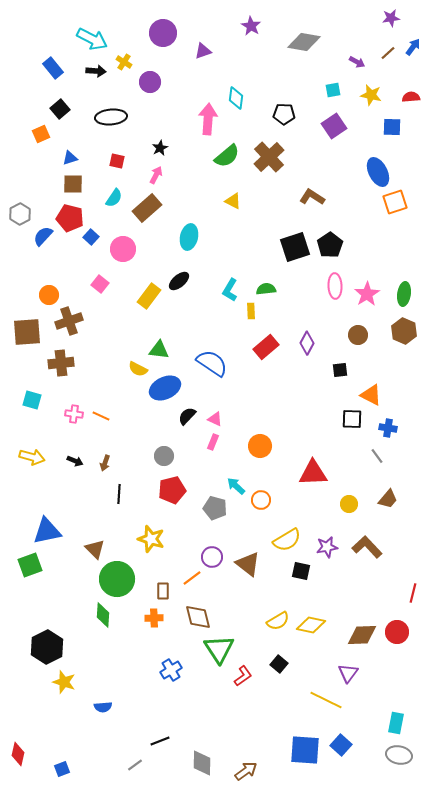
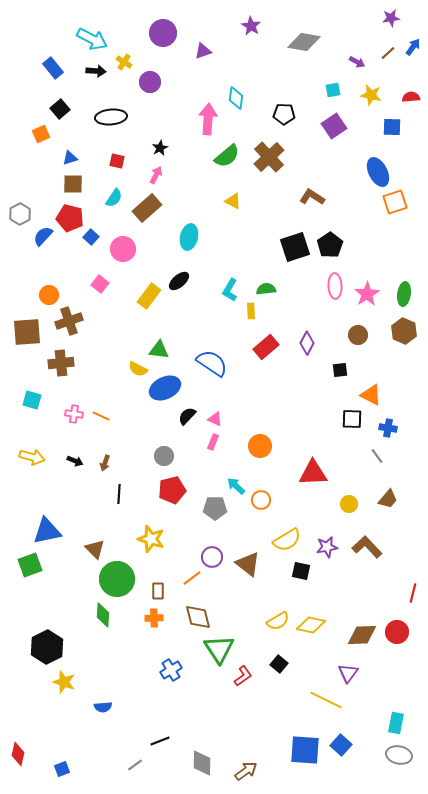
gray pentagon at (215, 508): rotated 15 degrees counterclockwise
brown rectangle at (163, 591): moved 5 px left
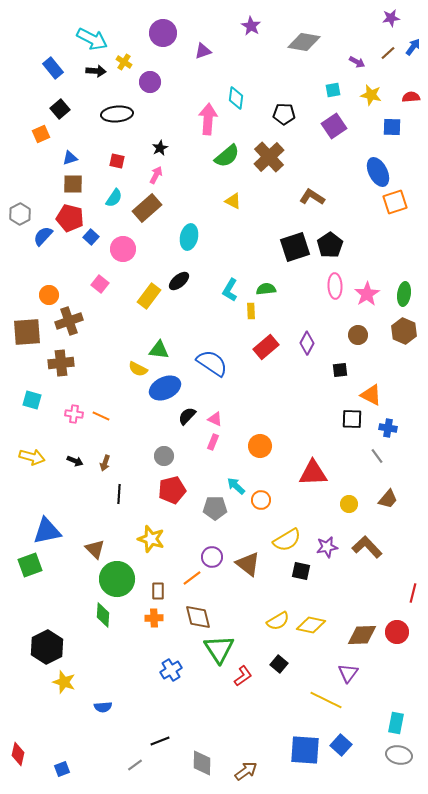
black ellipse at (111, 117): moved 6 px right, 3 px up
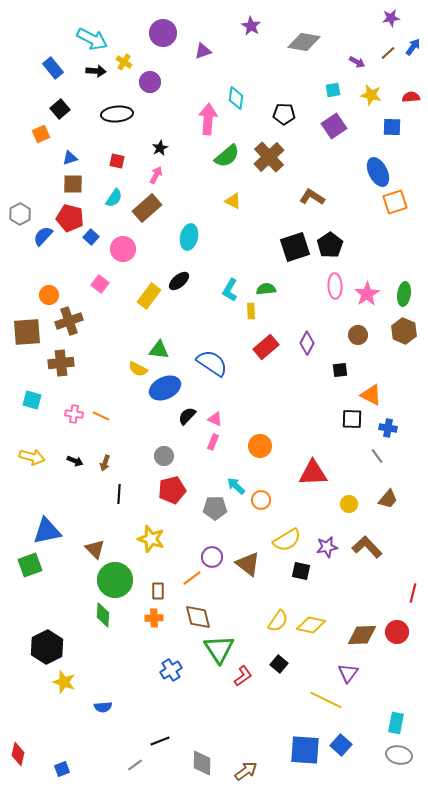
green circle at (117, 579): moved 2 px left, 1 px down
yellow semicircle at (278, 621): rotated 25 degrees counterclockwise
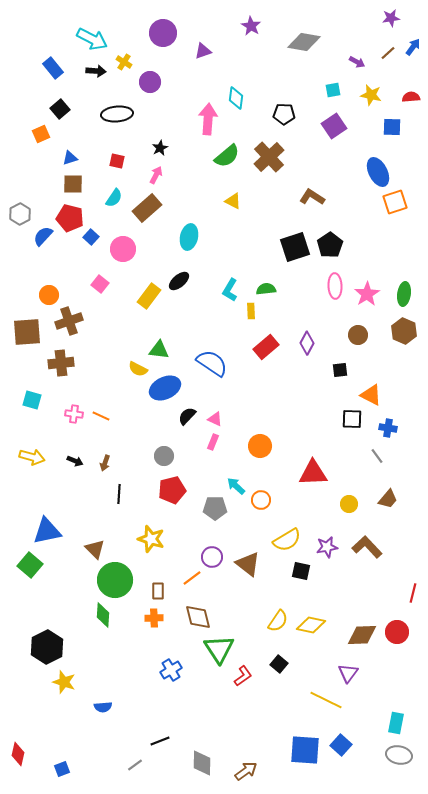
green square at (30, 565): rotated 30 degrees counterclockwise
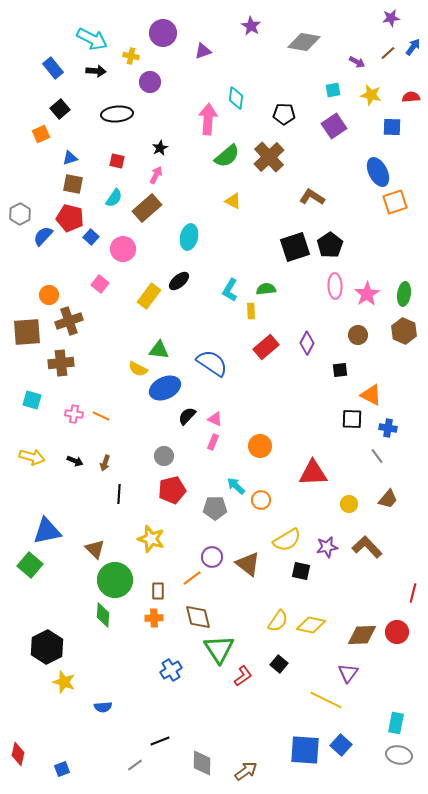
yellow cross at (124, 62): moved 7 px right, 6 px up; rotated 21 degrees counterclockwise
brown square at (73, 184): rotated 10 degrees clockwise
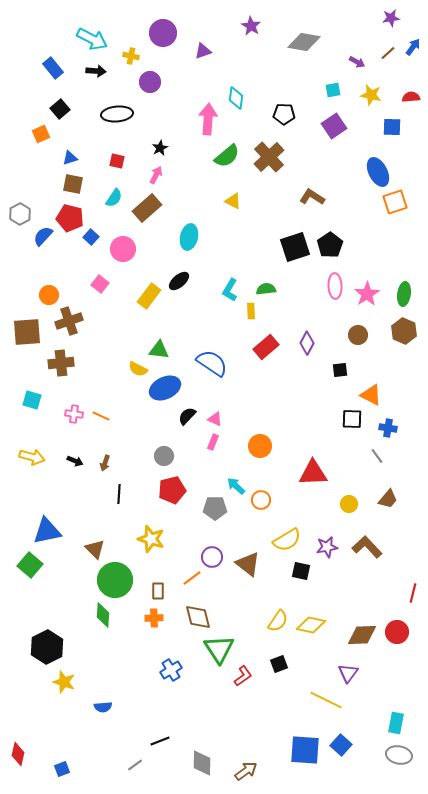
black square at (279, 664): rotated 30 degrees clockwise
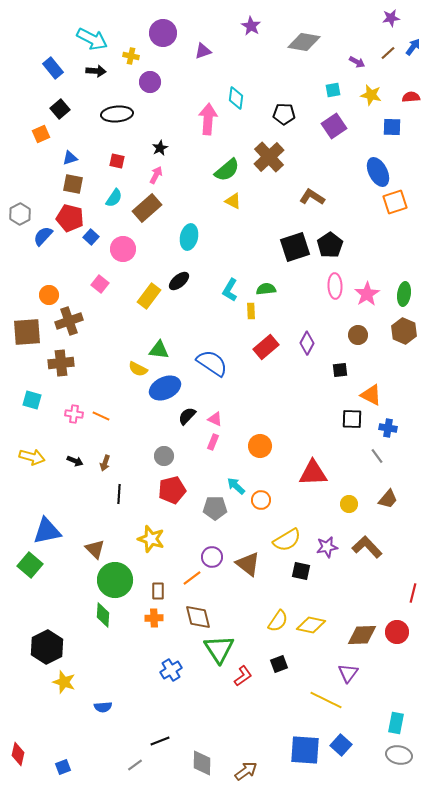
green semicircle at (227, 156): moved 14 px down
blue square at (62, 769): moved 1 px right, 2 px up
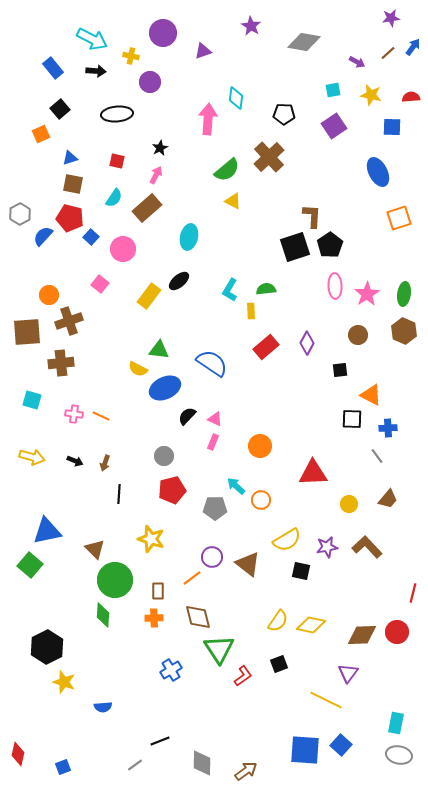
brown L-shape at (312, 197): moved 19 px down; rotated 60 degrees clockwise
orange square at (395, 202): moved 4 px right, 16 px down
blue cross at (388, 428): rotated 12 degrees counterclockwise
